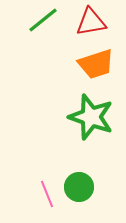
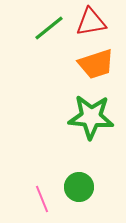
green line: moved 6 px right, 8 px down
green star: rotated 15 degrees counterclockwise
pink line: moved 5 px left, 5 px down
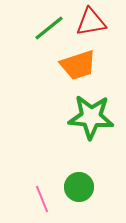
orange trapezoid: moved 18 px left, 1 px down
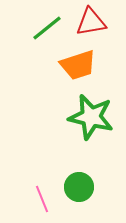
green line: moved 2 px left
green star: rotated 9 degrees clockwise
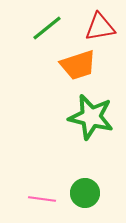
red triangle: moved 9 px right, 5 px down
green circle: moved 6 px right, 6 px down
pink line: rotated 60 degrees counterclockwise
